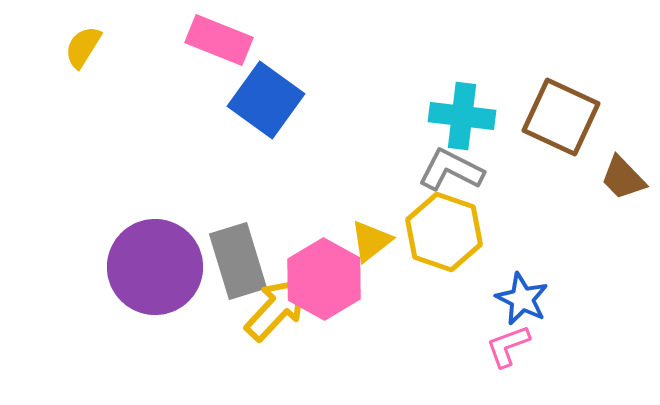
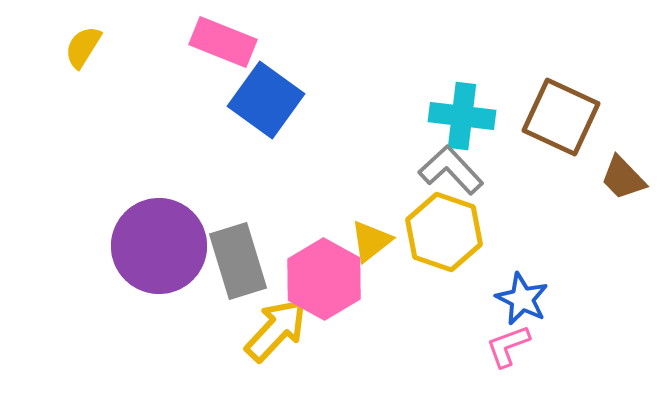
pink rectangle: moved 4 px right, 2 px down
gray L-shape: rotated 20 degrees clockwise
purple circle: moved 4 px right, 21 px up
yellow arrow: moved 21 px down
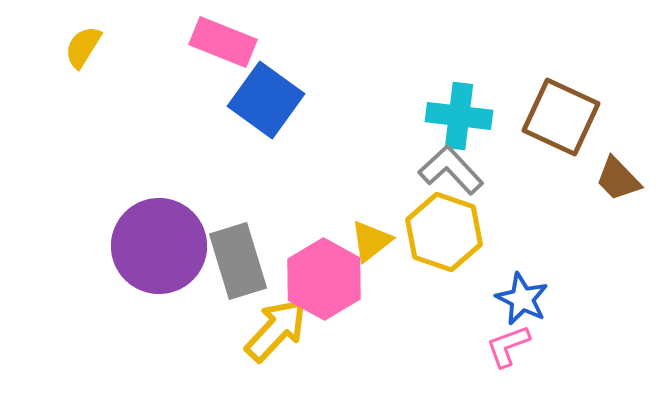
cyan cross: moved 3 px left
brown trapezoid: moved 5 px left, 1 px down
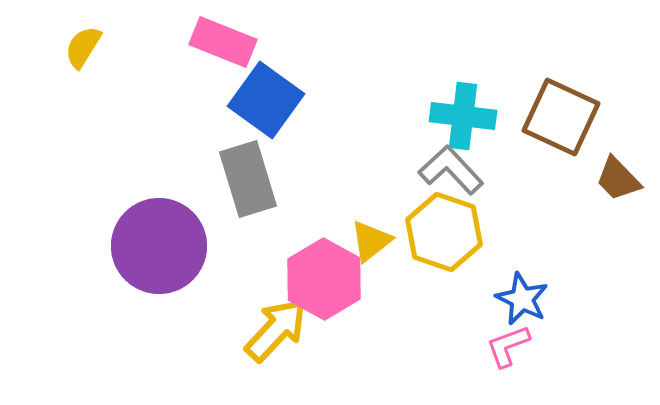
cyan cross: moved 4 px right
gray rectangle: moved 10 px right, 82 px up
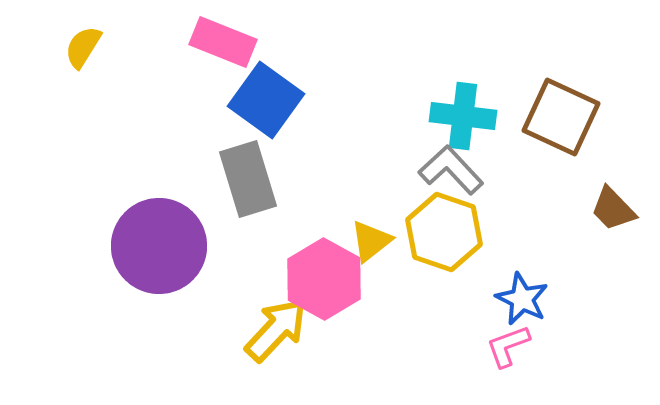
brown trapezoid: moved 5 px left, 30 px down
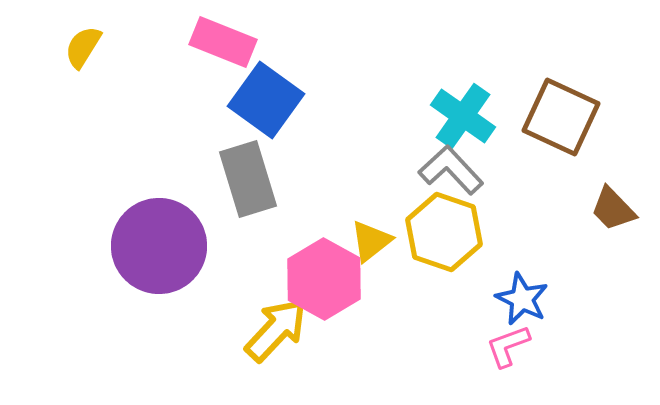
cyan cross: rotated 28 degrees clockwise
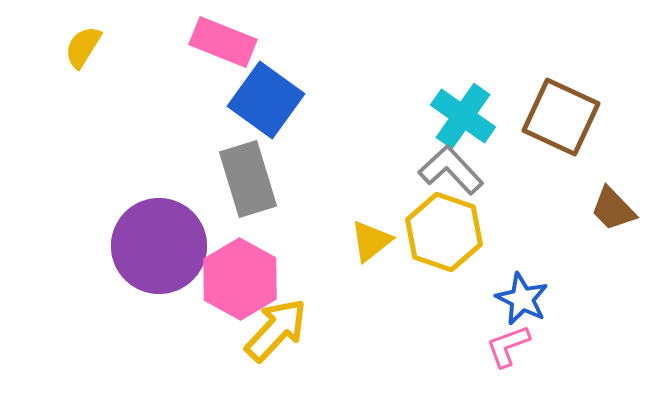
pink hexagon: moved 84 px left
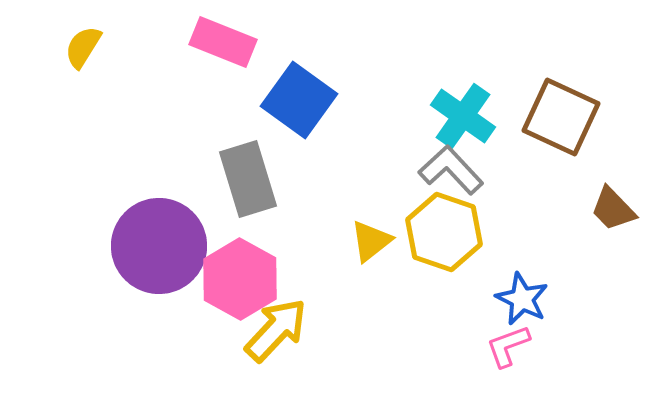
blue square: moved 33 px right
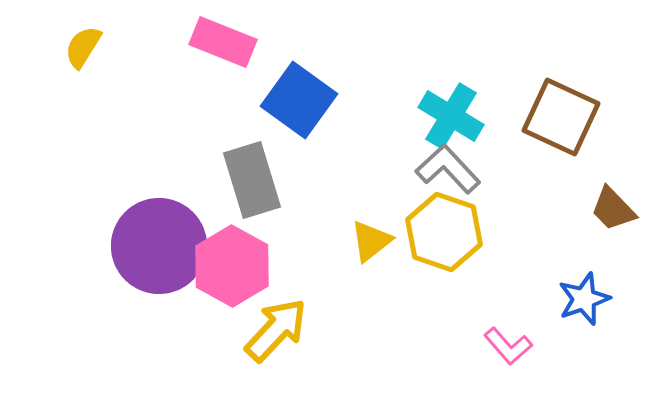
cyan cross: moved 12 px left; rotated 4 degrees counterclockwise
gray L-shape: moved 3 px left, 1 px up
gray rectangle: moved 4 px right, 1 px down
pink hexagon: moved 8 px left, 13 px up
blue star: moved 62 px right; rotated 26 degrees clockwise
pink L-shape: rotated 111 degrees counterclockwise
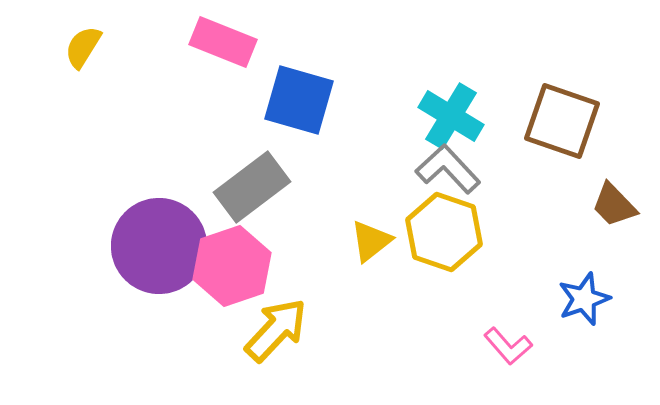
blue square: rotated 20 degrees counterclockwise
brown square: moved 1 px right, 4 px down; rotated 6 degrees counterclockwise
gray rectangle: moved 7 px down; rotated 70 degrees clockwise
brown trapezoid: moved 1 px right, 4 px up
pink hexagon: rotated 12 degrees clockwise
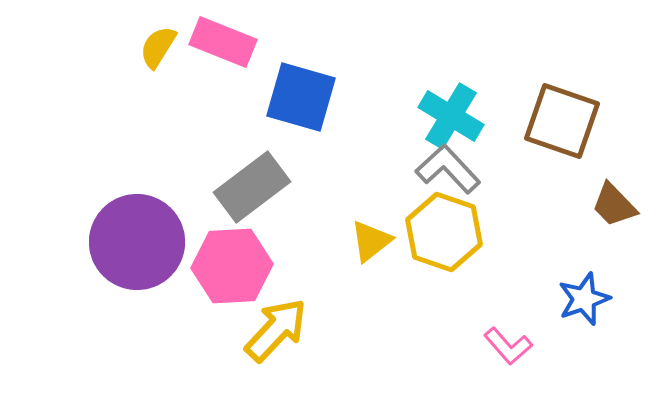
yellow semicircle: moved 75 px right
blue square: moved 2 px right, 3 px up
purple circle: moved 22 px left, 4 px up
pink hexagon: rotated 16 degrees clockwise
